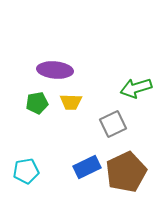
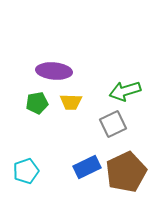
purple ellipse: moved 1 px left, 1 px down
green arrow: moved 11 px left, 3 px down
cyan pentagon: rotated 10 degrees counterclockwise
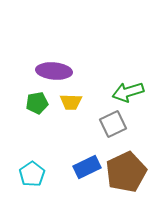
green arrow: moved 3 px right, 1 px down
cyan pentagon: moved 6 px right, 3 px down; rotated 15 degrees counterclockwise
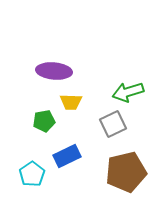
green pentagon: moved 7 px right, 18 px down
blue rectangle: moved 20 px left, 11 px up
brown pentagon: rotated 12 degrees clockwise
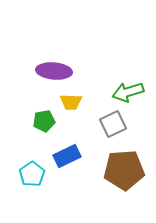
brown pentagon: moved 2 px left, 2 px up; rotated 9 degrees clockwise
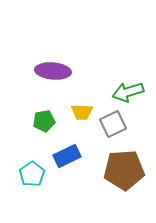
purple ellipse: moved 1 px left
yellow trapezoid: moved 11 px right, 10 px down
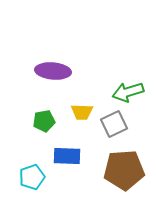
gray square: moved 1 px right
blue rectangle: rotated 28 degrees clockwise
cyan pentagon: moved 3 px down; rotated 15 degrees clockwise
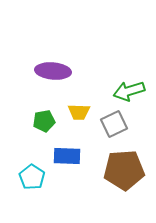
green arrow: moved 1 px right, 1 px up
yellow trapezoid: moved 3 px left
cyan pentagon: rotated 20 degrees counterclockwise
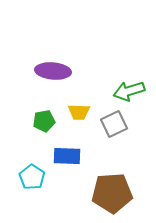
brown pentagon: moved 12 px left, 23 px down
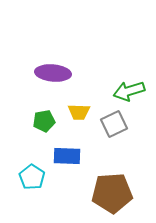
purple ellipse: moved 2 px down
